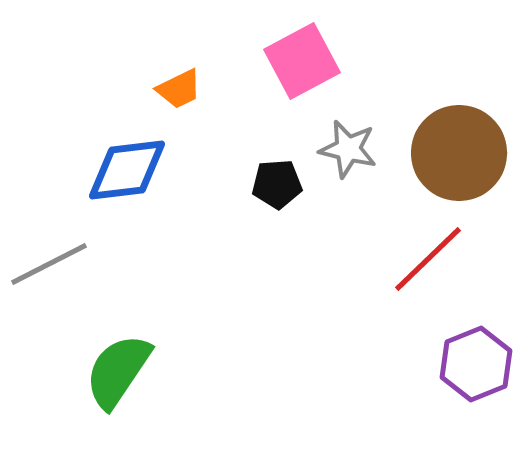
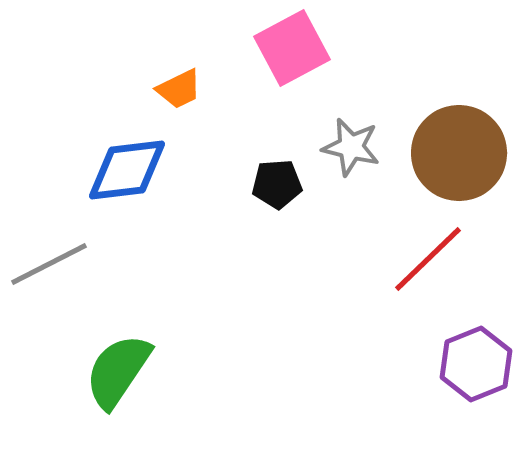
pink square: moved 10 px left, 13 px up
gray star: moved 3 px right, 2 px up
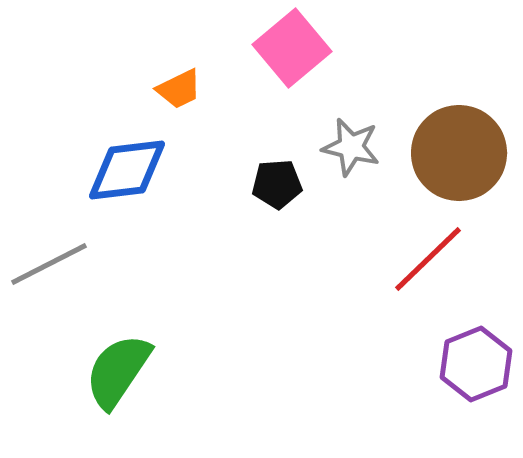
pink square: rotated 12 degrees counterclockwise
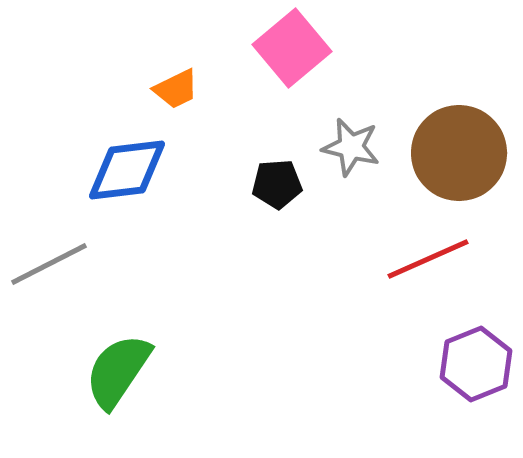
orange trapezoid: moved 3 px left
red line: rotated 20 degrees clockwise
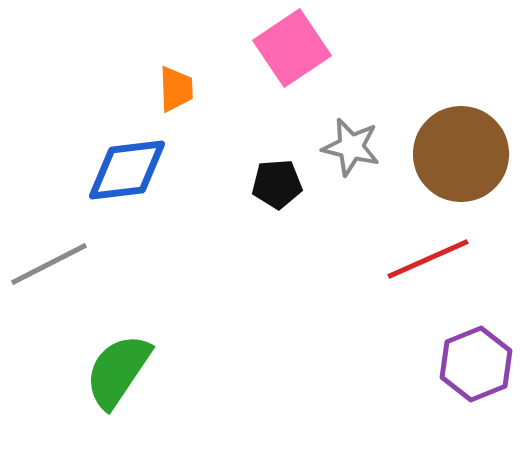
pink square: rotated 6 degrees clockwise
orange trapezoid: rotated 66 degrees counterclockwise
brown circle: moved 2 px right, 1 px down
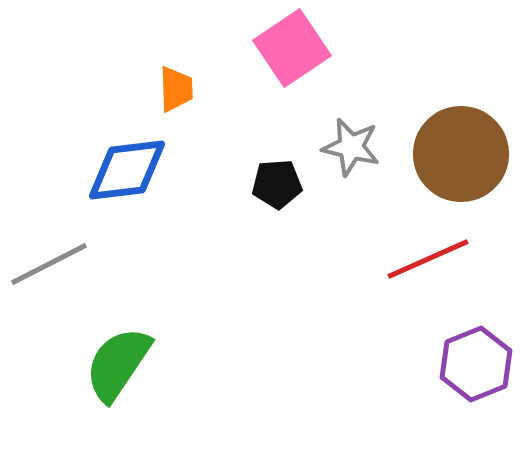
green semicircle: moved 7 px up
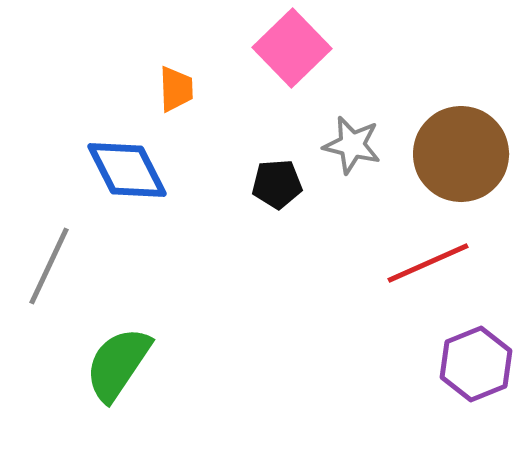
pink square: rotated 10 degrees counterclockwise
gray star: moved 1 px right, 2 px up
blue diamond: rotated 70 degrees clockwise
red line: moved 4 px down
gray line: moved 2 px down; rotated 38 degrees counterclockwise
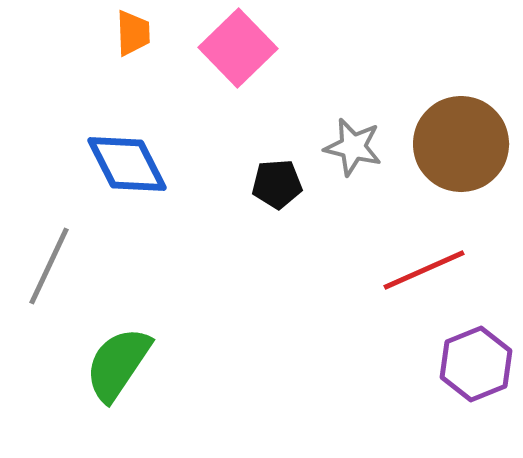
pink square: moved 54 px left
orange trapezoid: moved 43 px left, 56 px up
gray star: moved 1 px right, 2 px down
brown circle: moved 10 px up
blue diamond: moved 6 px up
red line: moved 4 px left, 7 px down
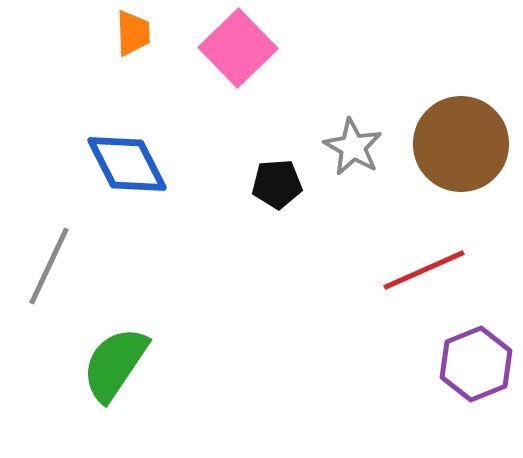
gray star: rotated 16 degrees clockwise
green semicircle: moved 3 px left
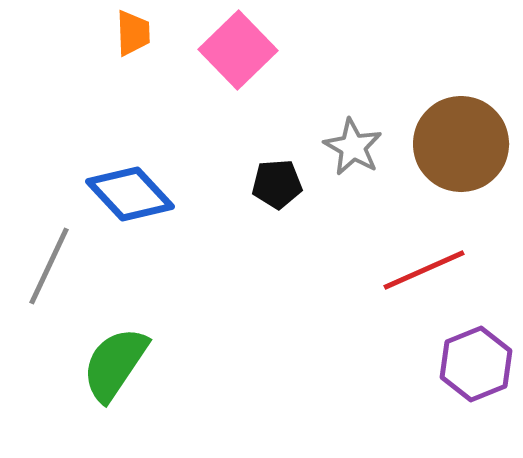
pink square: moved 2 px down
blue diamond: moved 3 px right, 30 px down; rotated 16 degrees counterclockwise
